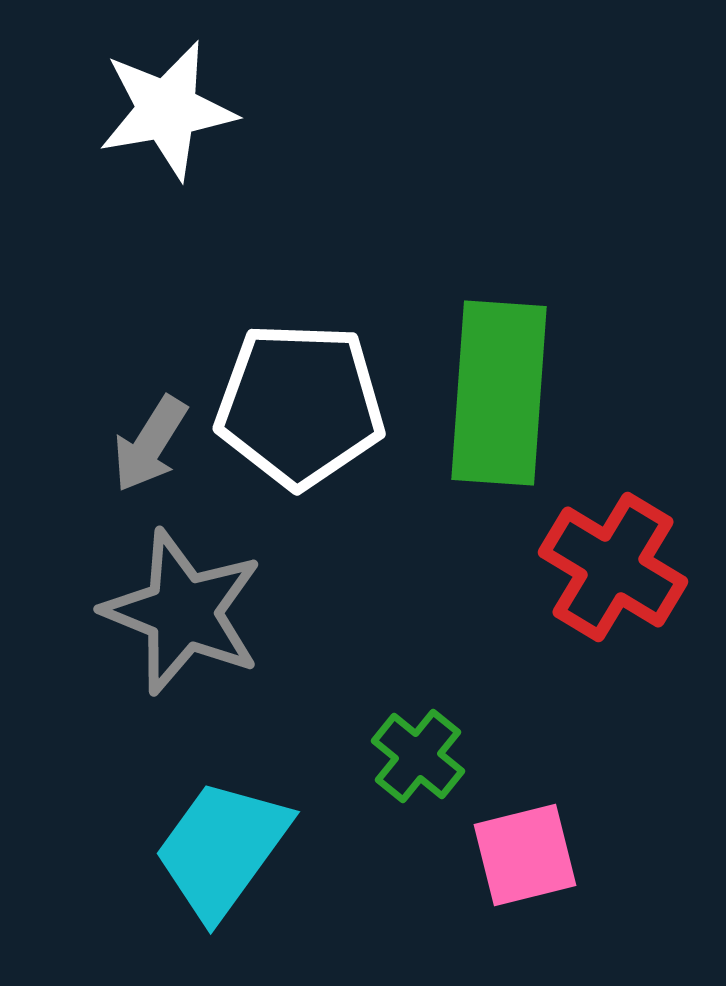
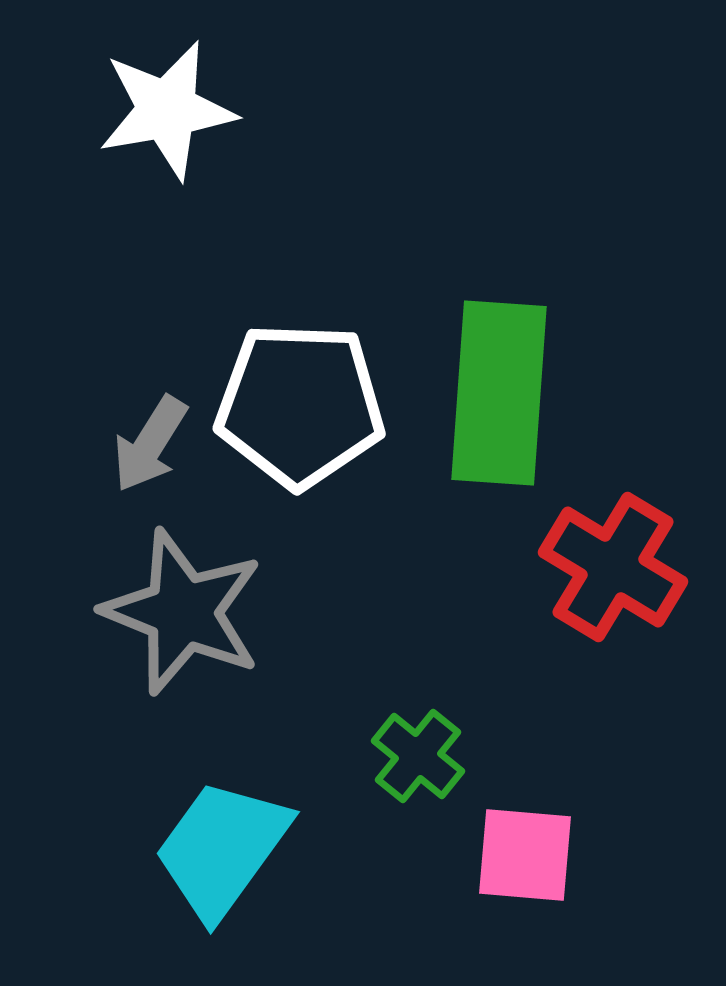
pink square: rotated 19 degrees clockwise
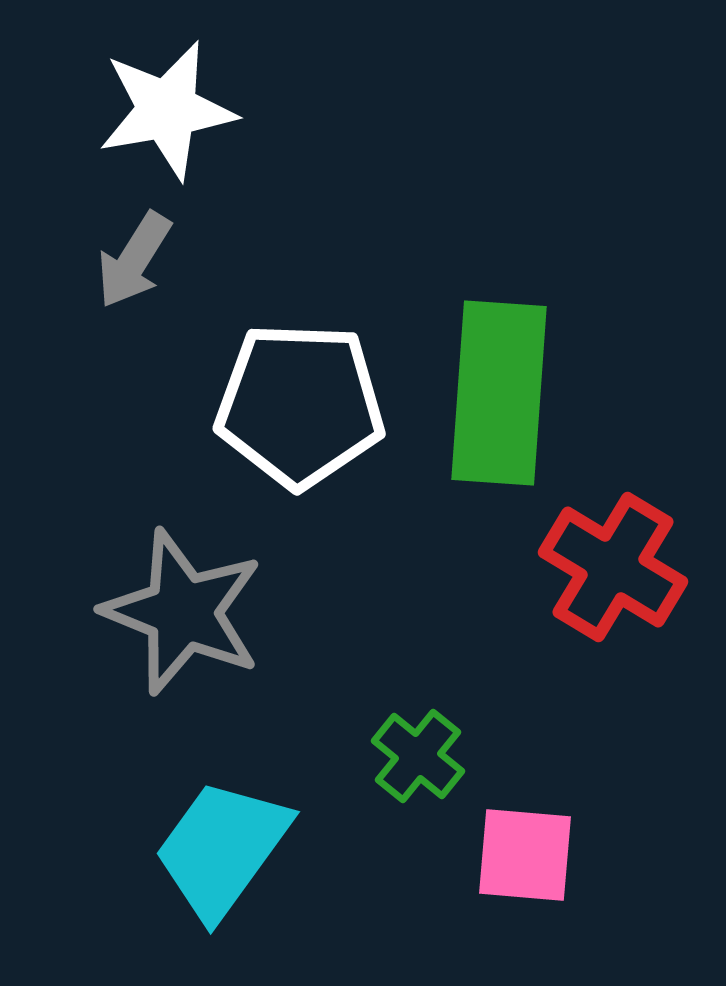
gray arrow: moved 16 px left, 184 px up
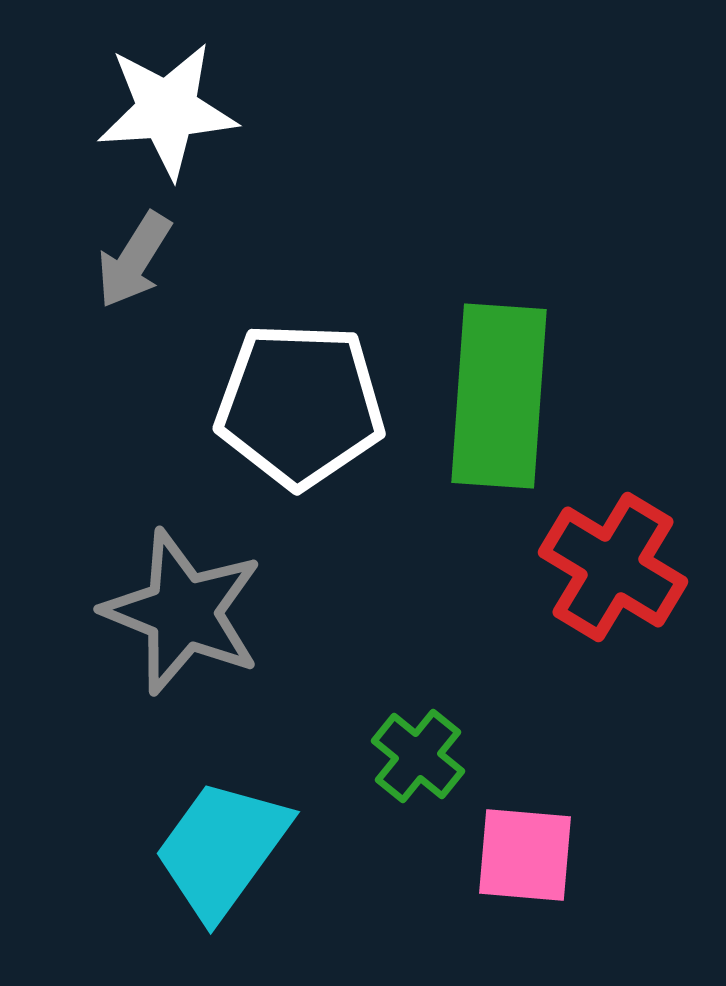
white star: rotated 6 degrees clockwise
green rectangle: moved 3 px down
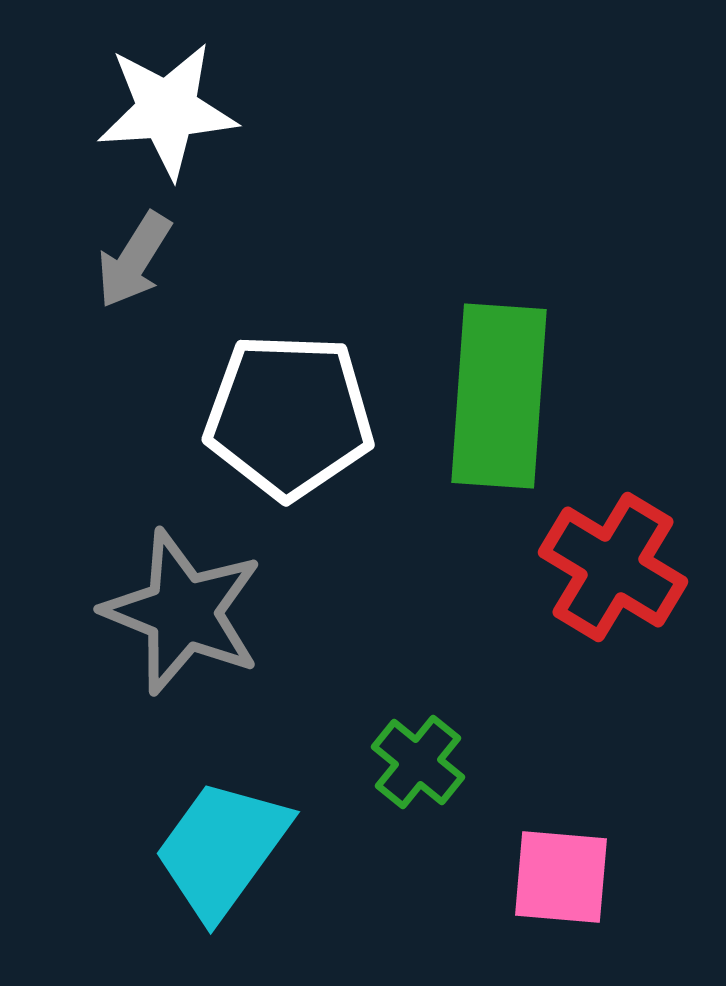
white pentagon: moved 11 px left, 11 px down
green cross: moved 6 px down
pink square: moved 36 px right, 22 px down
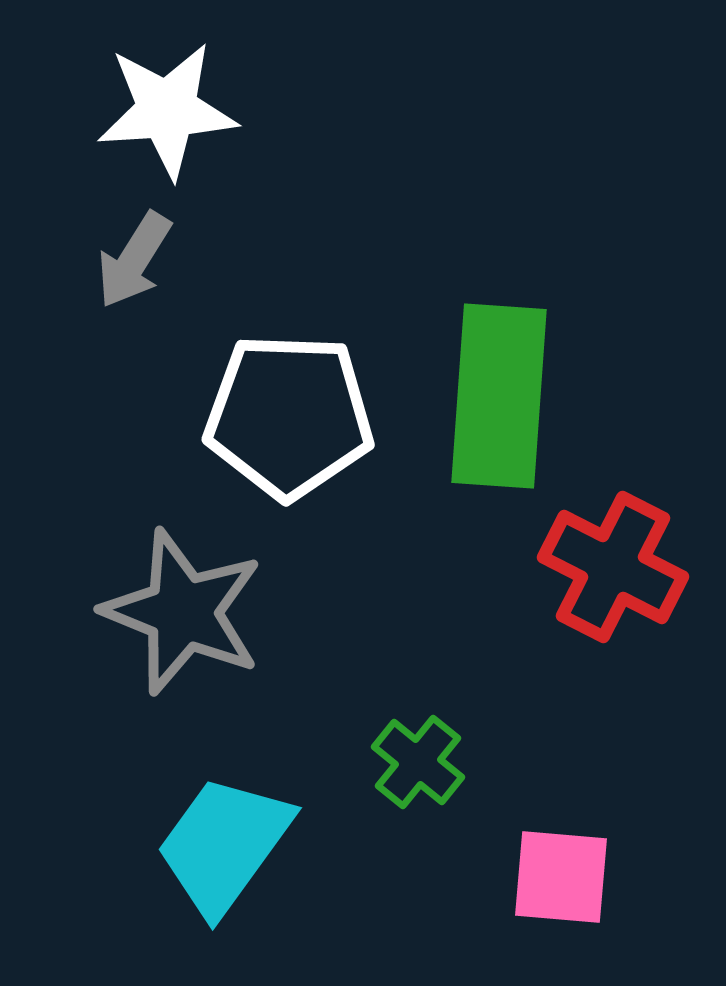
red cross: rotated 4 degrees counterclockwise
cyan trapezoid: moved 2 px right, 4 px up
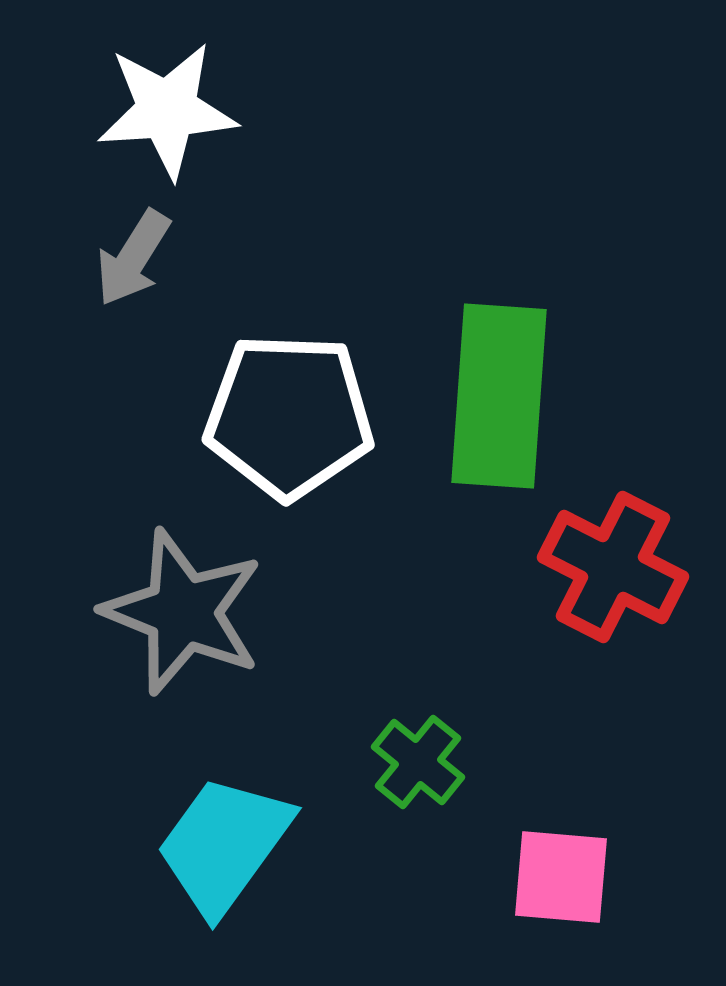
gray arrow: moved 1 px left, 2 px up
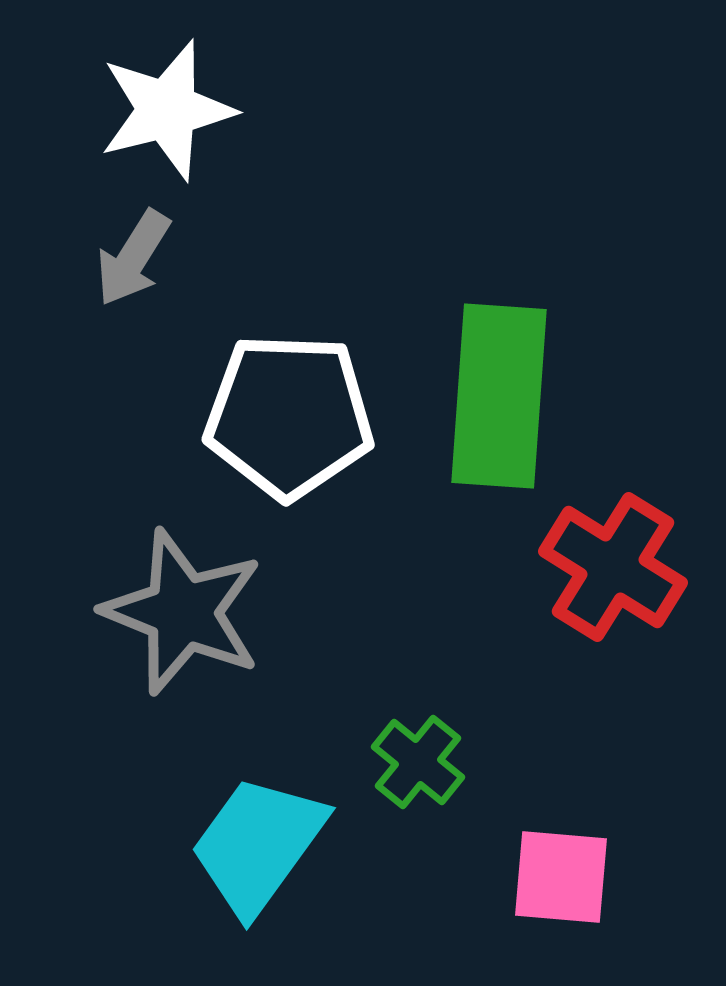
white star: rotated 10 degrees counterclockwise
red cross: rotated 5 degrees clockwise
cyan trapezoid: moved 34 px right
